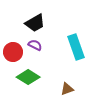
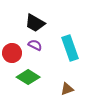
black trapezoid: rotated 60 degrees clockwise
cyan rectangle: moved 6 px left, 1 px down
red circle: moved 1 px left, 1 px down
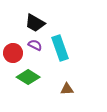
cyan rectangle: moved 10 px left
red circle: moved 1 px right
brown triangle: rotated 16 degrees clockwise
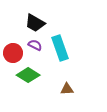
green diamond: moved 2 px up
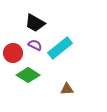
cyan rectangle: rotated 70 degrees clockwise
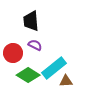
black trapezoid: moved 4 px left, 2 px up; rotated 55 degrees clockwise
cyan rectangle: moved 6 px left, 20 px down
brown triangle: moved 1 px left, 8 px up
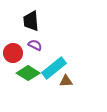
green diamond: moved 2 px up
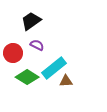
black trapezoid: rotated 60 degrees clockwise
purple semicircle: moved 2 px right
green diamond: moved 1 px left, 4 px down
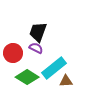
black trapezoid: moved 7 px right, 11 px down; rotated 35 degrees counterclockwise
purple semicircle: moved 1 px left, 3 px down
